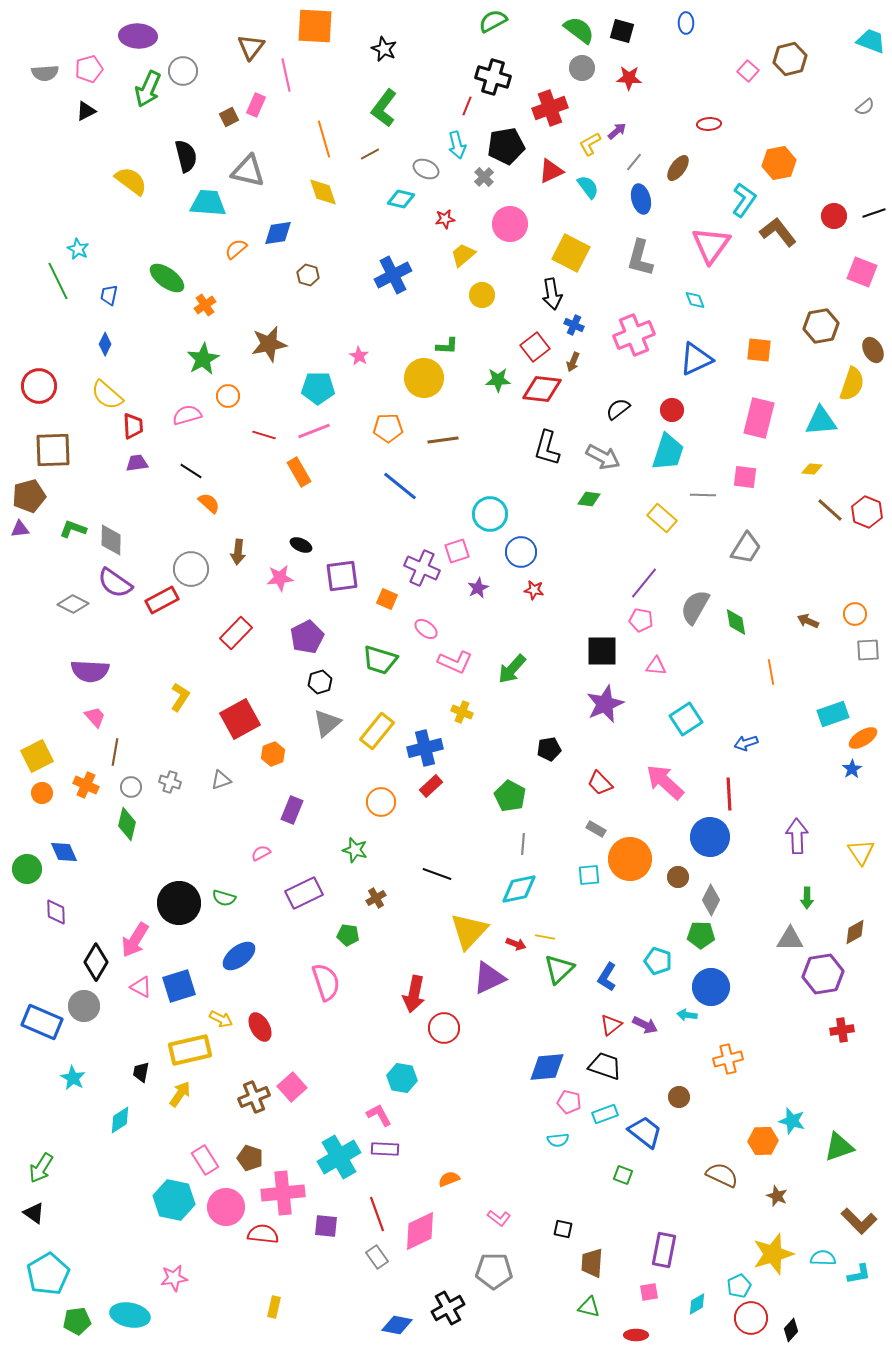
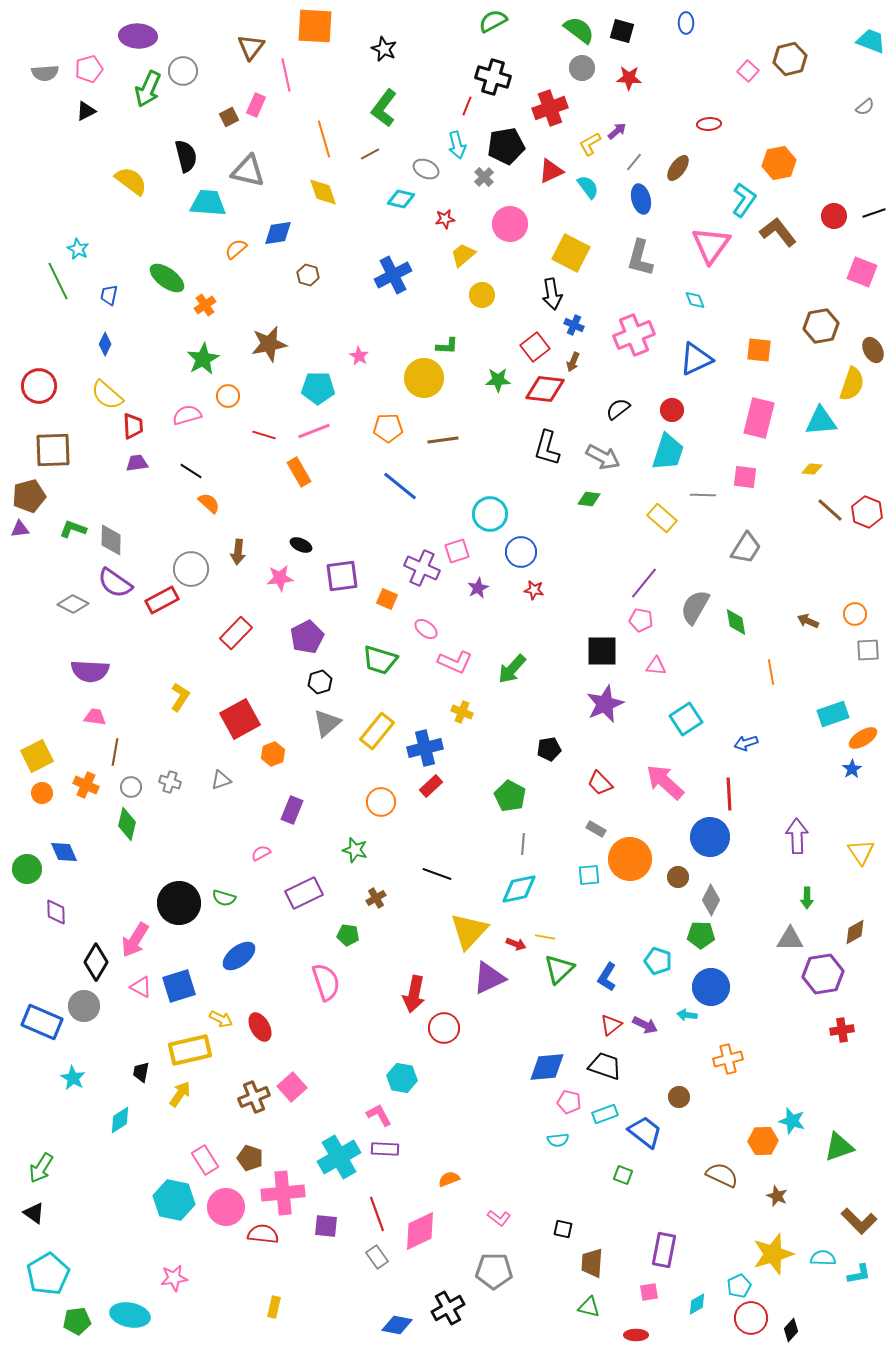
red diamond at (542, 389): moved 3 px right
pink trapezoid at (95, 717): rotated 40 degrees counterclockwise
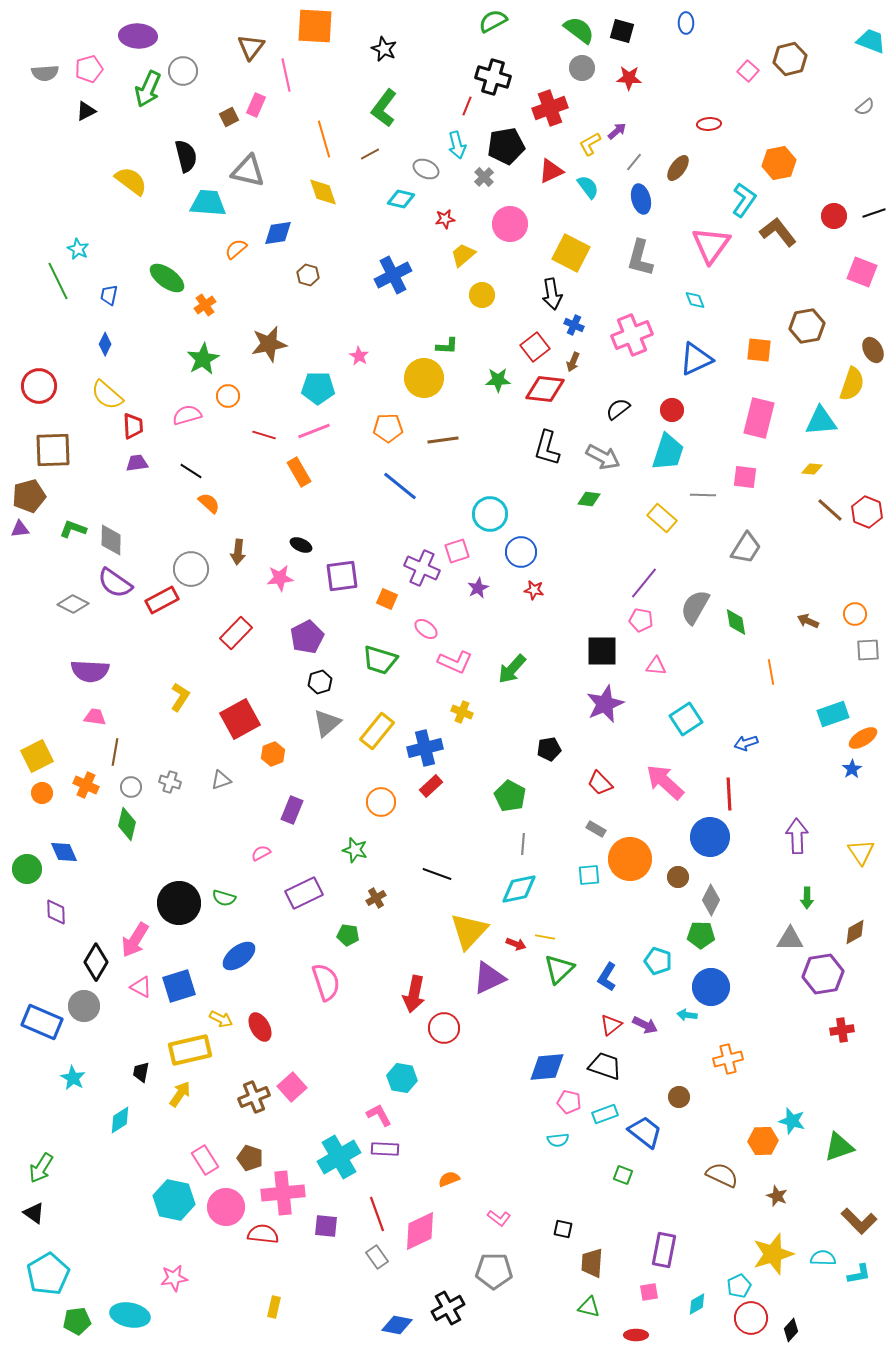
brown hexagon at (821, 326): moved 14 px left
pink cross at (634, 335): moved 2 px left
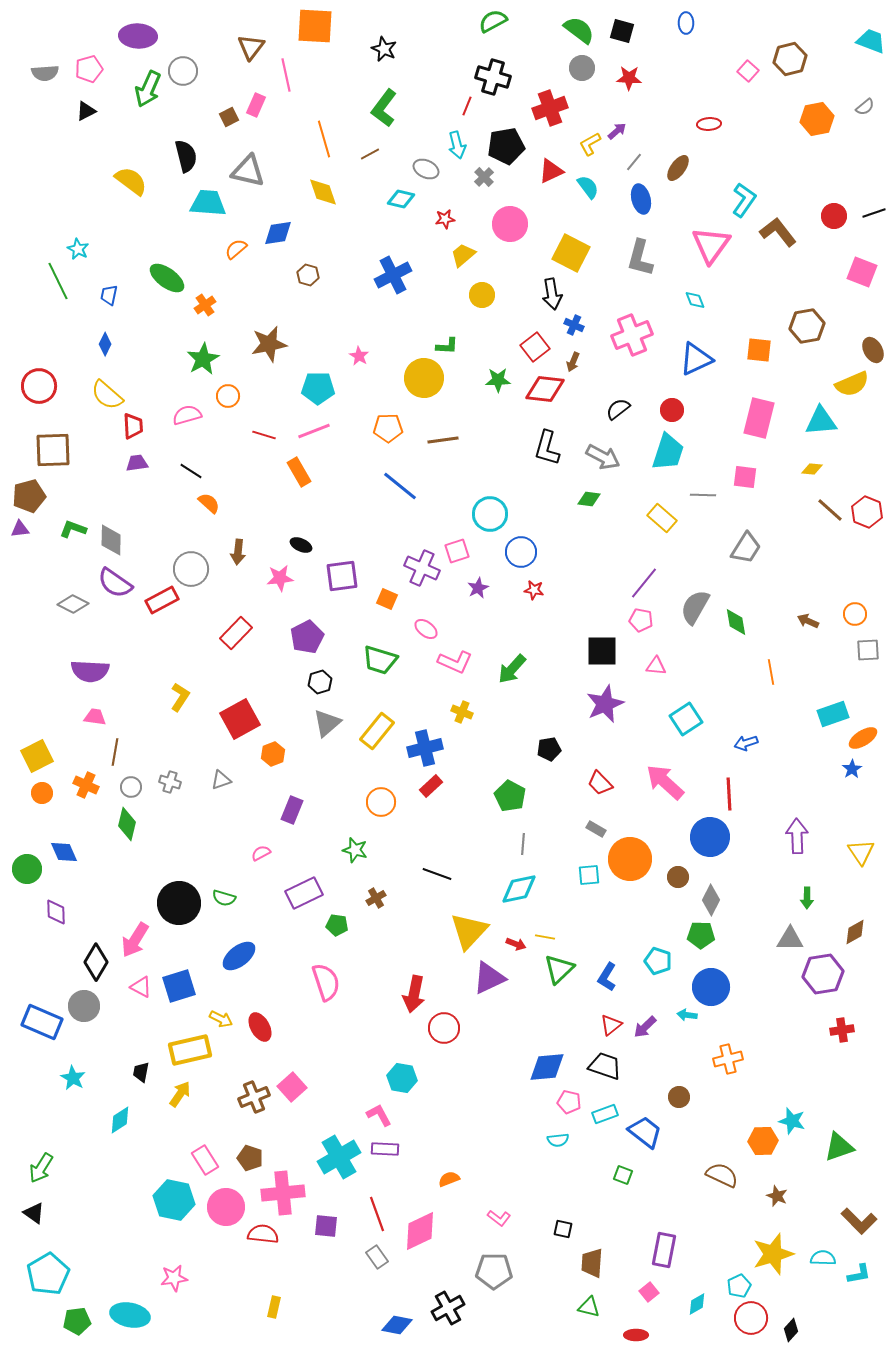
orange hexagon at (779, 163): moved 38 px right, 44 px up
yellow semicircle at (852, 384): rotated 48 degrees clockwise
green pentagon at (348, 935): moved 11 px left, 10 px up
purple arrow at (645, 1025): moved 2 px down; rotated 110 degrees clockwise
pink square at (649, 1292): rotated 30 degrees counterclockwise
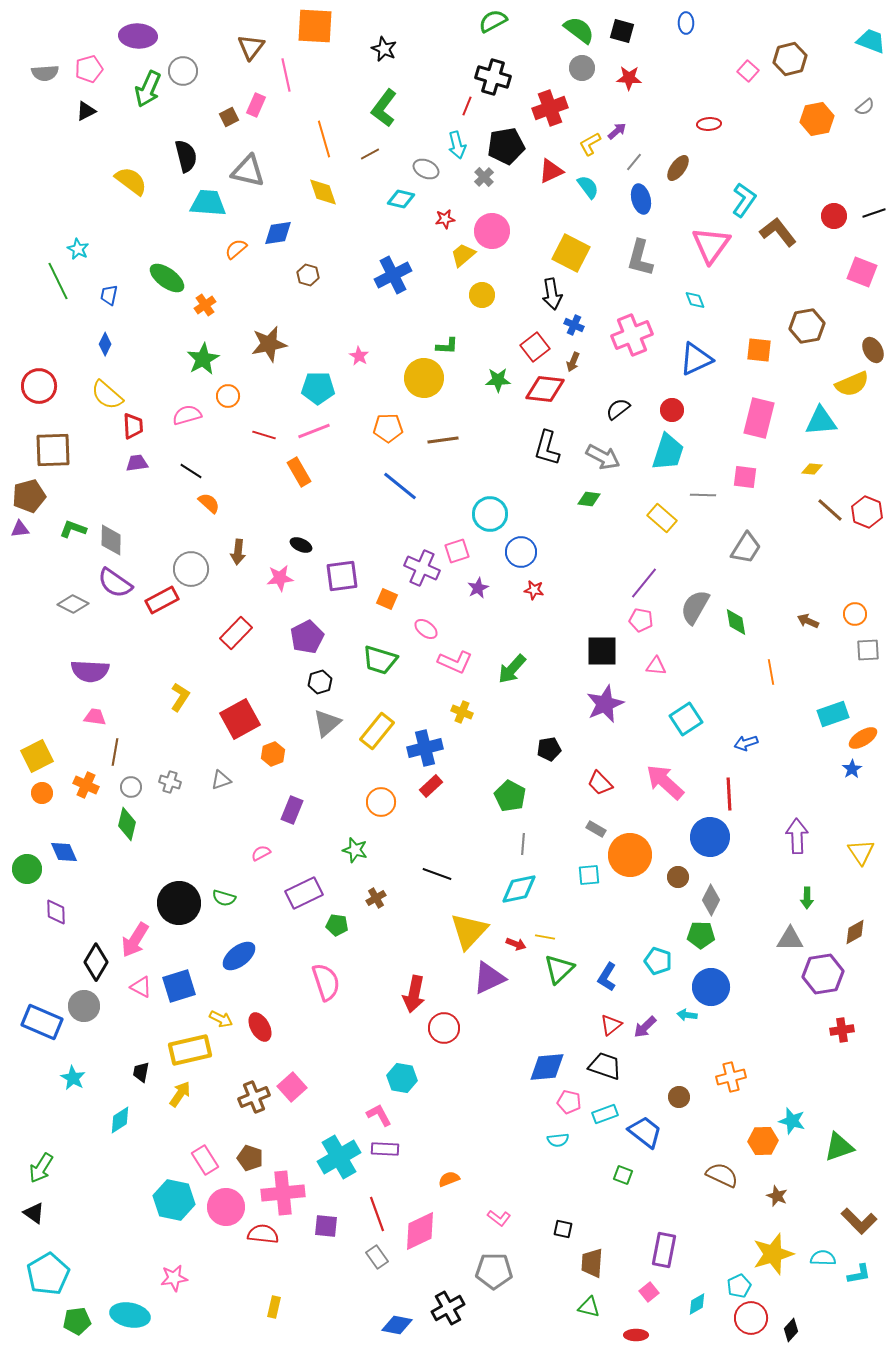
pink circle at (510, 224): moved 18 px left, 7 px down
orange circle at (630, 859): moved 4 px up
orange cross at (728, 1059): moved 3 px right, 18 px down
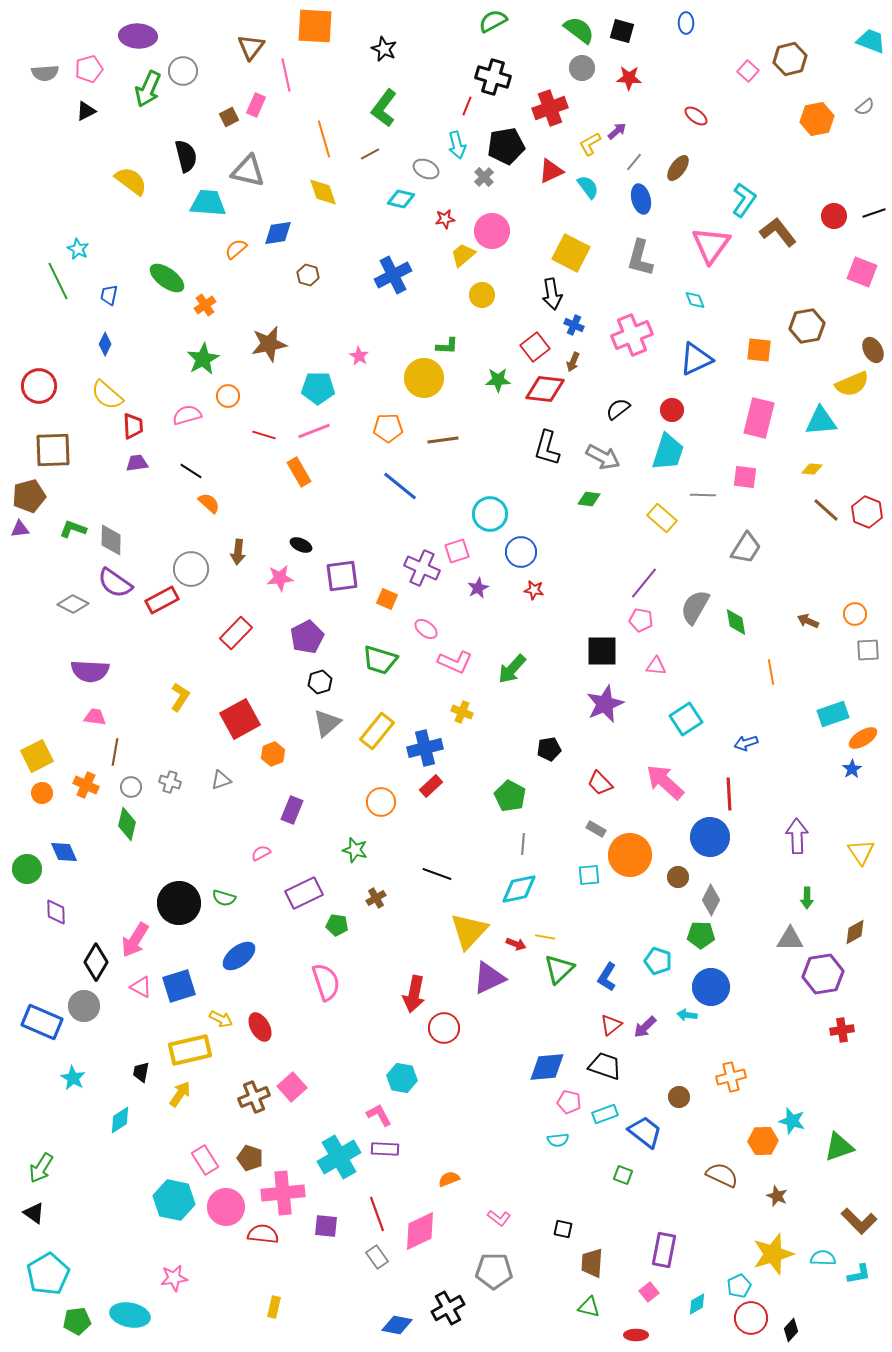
red ellipse at (709, 124): moved 13 px left, 8 px up; rotated 40 degrees clockwise
brown line at (830, 510): moved 4 px left
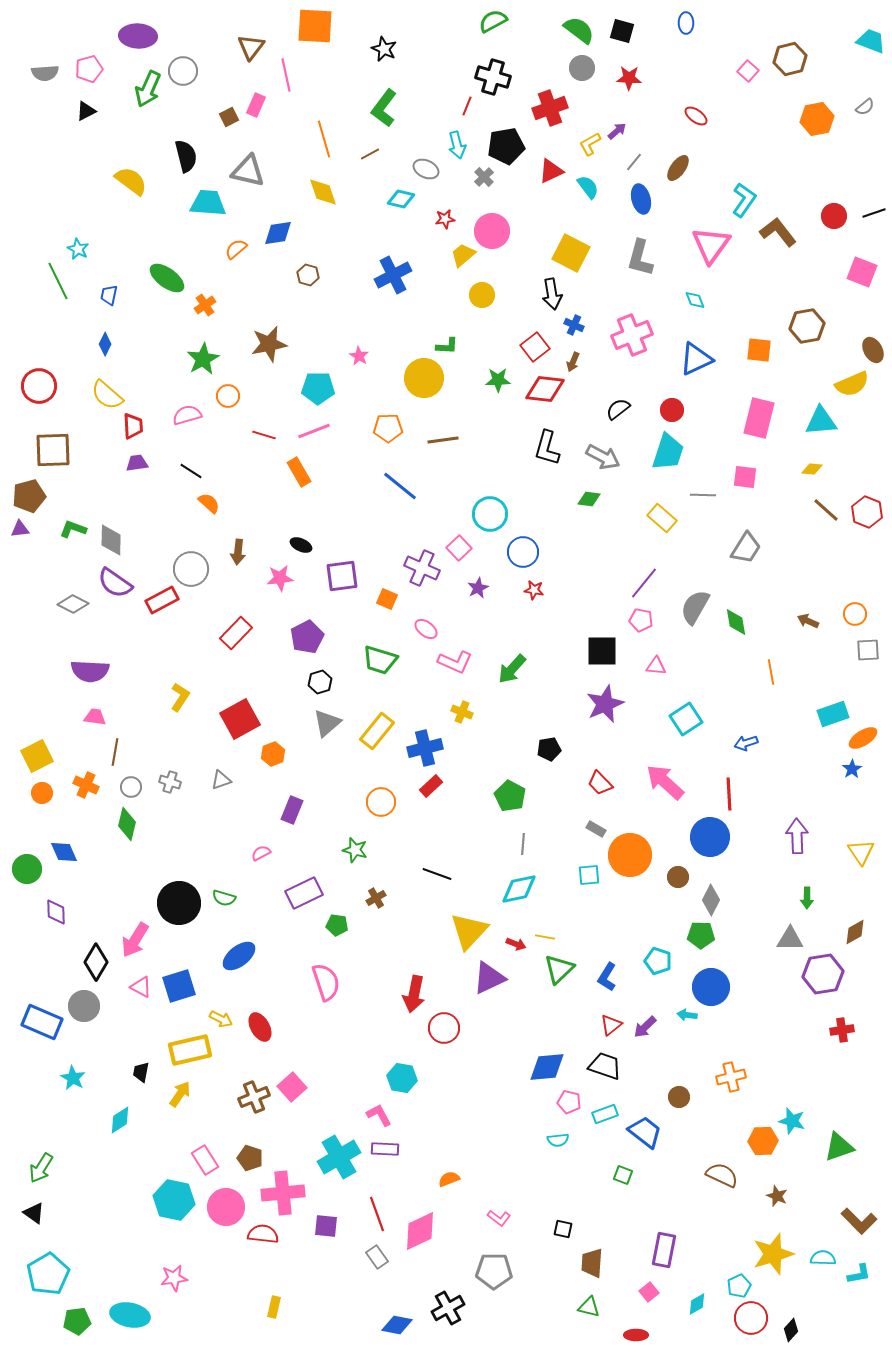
pink square at (457, 551): moved 2 px right, 3 px up; rotated 25 degrees counterclockwise
blue circle at (521, 552): moved 2 px right
